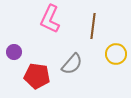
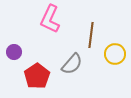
brown line: moved 2 px left, 9 px down
yellow circle: moved 1 px left
red pentagon: rotated 30 degrees clockwise
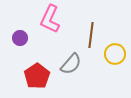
purple circle: moved 6 px right, 14 px up
gray semicircle: moved 1 px left
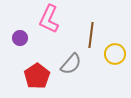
pink L-shape: moved 1 px left
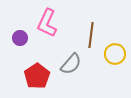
pink L-shape: moved 2 px left, 4 px down
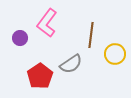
pink L-shape: rotated 12 degrees clockwise
gray semicircle: rotated 15 degrees clockwise
red pentagon: moved 3 px right
